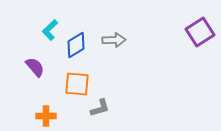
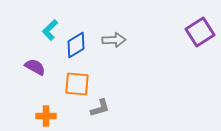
purple semicircle: rotated 20 degrees counterclockwise
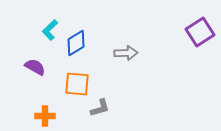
gray arrow: moved 12 px right, 13 px down
blue diamond: moved 2 px up
orange cross: moved 1 px left
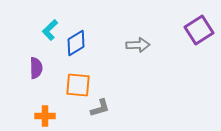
purple square: moved 1 px left, 2 px up
gray arrow: moved 12 px right, 8 px up
purple semicircle: moved 1 px right, 1 px down; rotated 60 degrees clockwise
orange square: moved 1 px right, 1 px down
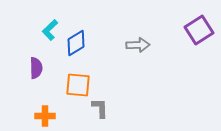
gray L-shape: rotated 75 degrees counterclockwise
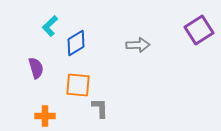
cyan L-shape: moved 4 px up
purple semicircle: rotated 15 degrees counterclockwise
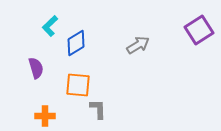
gray arrow: rotated 30 degrees counterclockwise
gray L-shape: moved 2 px left, 1 px down
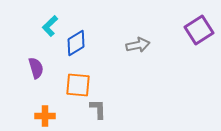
gray arrow: rotated 20 degrees clockwise
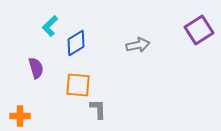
orange cross: moved 25 px left
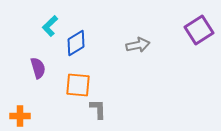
purple semicircle: moved 2 px right
